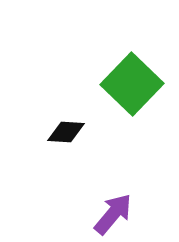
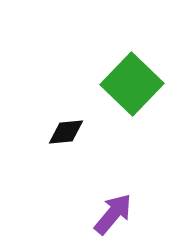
black diamond: rotated 9 degrees counterclockwise
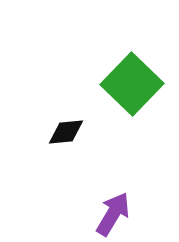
purple arrow: rotated 9 degrees counterclockwise
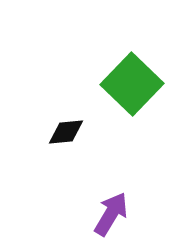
purple arrow: moved 2 px left
